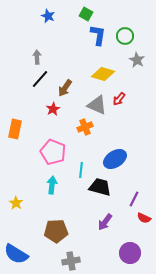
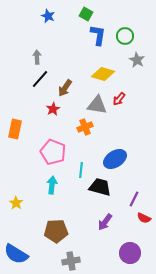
gray triangle: rotated 15 degrees counterclockwise
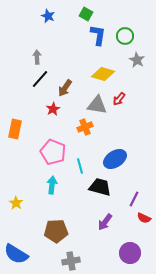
cyan line: moved 1 px left, 4 px up; rotated 21 degrees counterclockwise
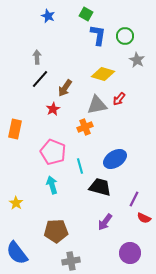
gray triangle: rotated 20 degrees counterclockwise
cyan arrow: rotated 24 degrees counterclockwise
blue semicircle: moved 1 px right, 1 px up; rotated 20 degrees clockwise
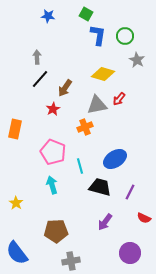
blue star: rotated 16 degrees counterclockwise
purple line: moved 4 px left, 7 px up
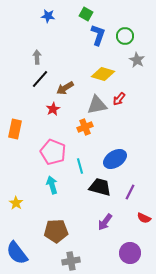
blue L-shape: rotated 10 degrees clockwise
brown arrow: rotated 24 degrees clockwise
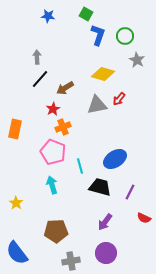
orange cross: moved 22 px left
purple circle: moved 24 px left
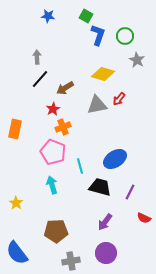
green square: moved 2 px down
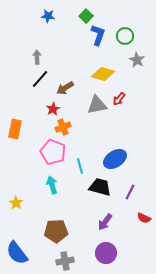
green square: rotated 16 degrees clockwise
gray cross: moved 6 px left
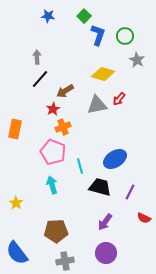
green square: moved 2 px left
brown arrow: moved 3 px down
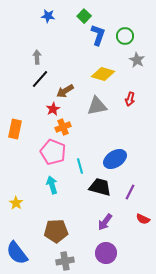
red arrow: moved 11 px right; rotated 24 degrees counterclockwise
gray triangle: moved 1 px down
red semicircle: moved 1 px left, 1 px down
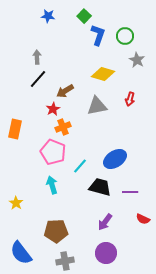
black line: moved 2 px left
cyan line: rotated 56 degrees clockwise
purple line: rotated 63 degrees clockwise
blue semicircle: moved 4 px right
